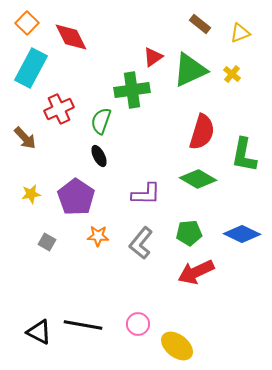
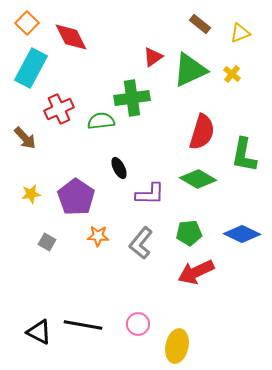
green cross: moved 8 px down
green semicircle: rotated 64 degrees clockwise
black ellipse: moved 20 px right, 12 px down
purple L-shape: moved 4 px right
yellow ellipse: rotated 64 degrees clockwise
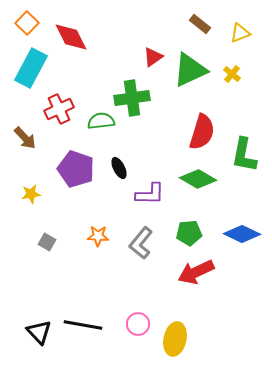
purple pentagon: moved 28 px up; rotated 15 degrees counterclockwise
black triangle: rotated 20 degrees clockwise
yellow ellipse: moved 2 px left, 7 px up
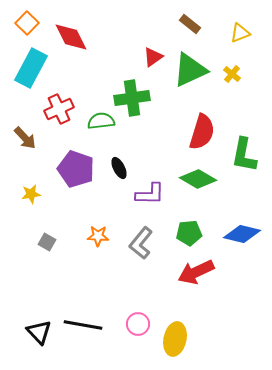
brown rectangle: moved 10 px left
blue diamond: rotated 12 degrees counterclockwise
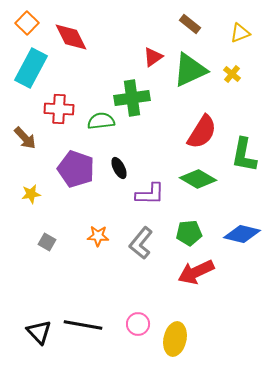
red cross: rotated 28 degrees clockwise
red semicircle: rotated 15 degrees clockwise
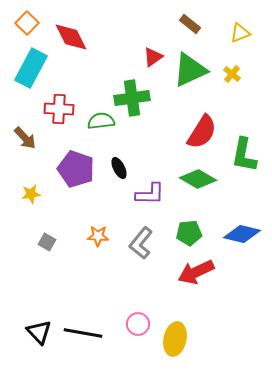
black line: moved 8 px down
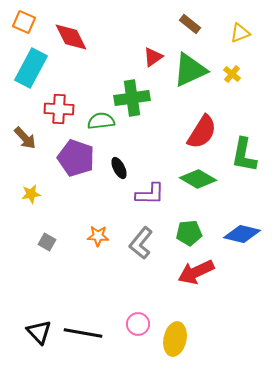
orange square: moved 3 px left, 1 px up; rotated 20 degrees counterclockwise
purple pentagon: moved 11 px up
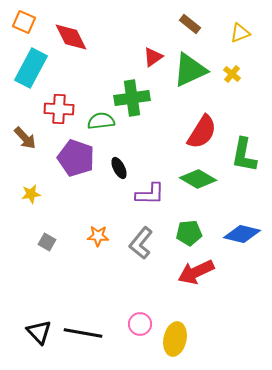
pink circle: moved 2 px right
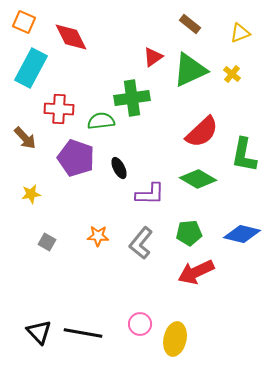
red semicircle: rotated 15 degrees clockwise
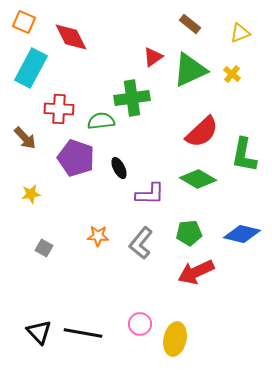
gray square: moved 3 px left, 6 px down
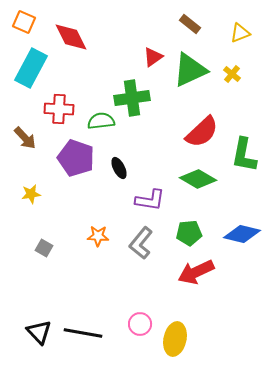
purple L-shape: moved 6 px down; rotated 8 degrees clockwise
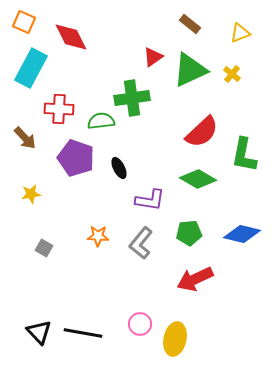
red arrow: moved 1 px left, 7 px down
